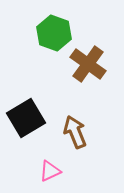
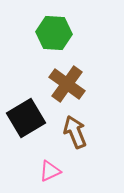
green hexagon: rotated 16 degrees counterclockwise
brown cross: moved 21 px left, 20 px down
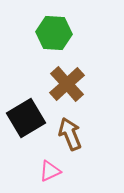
brown cross: rotated 12 degrees clockwise
brown arrow: moved 5 px left, 2 px down
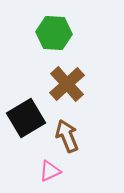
brown arrow: moved 3 px left, 2 px down
